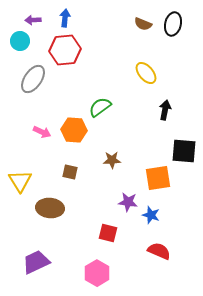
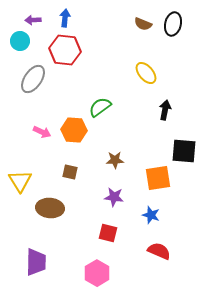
red hexagon: rotated 12 degrees clockwise
brown star: moved 3 px right
purple star: moved 14 px left, 5 px up
purple trapezoid: rotated 116 degrees clockwise
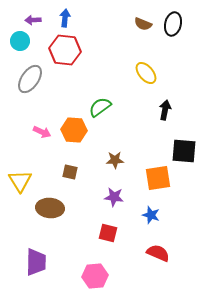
gray ellipse: moved 3 px left
red semicircle: moved 1 px left, 2 px down
pink hexagon: moved 2 px left, 3 px down; rotated 25 degrees clockwise
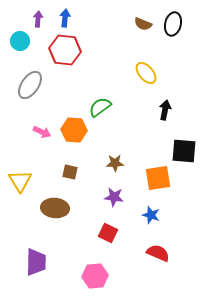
purple arrow: moved 5 px right, 1 px up; rotated 98 degrees clockwise
gray ellipse: moved 6 px down
brown star: moved 3 px down
brown ellipse: moved 5 px right
red square: rotated 12 degrees clockwise
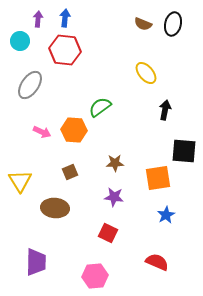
brown square: rotated 35 degrees counterclockwise
blue star: moved 15 px right; rotated 24 degrees clockwise
red semicircle: moved 1 px left, 9 px down
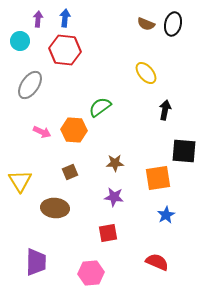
brown semicircle: moved 3 px right
red square: rotated 36 degrees counterclockwise
pink hexagon: moved 4 px left, 3 px up
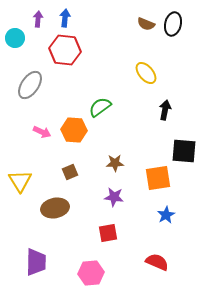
cyan circle: moved 5 px left, 3 px up
brown ellipse: rotated 16 degrees counterclockwise
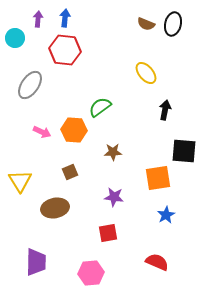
brown star: moved 2 px left, 11 px up
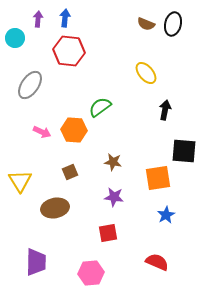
red hexagon: moved 4 px right, 1 px down
brown star: moved 10 px down; rotated 12 degrees clockwise
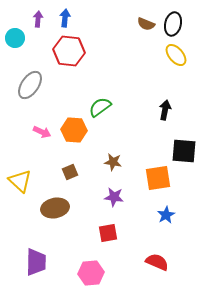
yellow ellipse: moved 30 px right, 18 px up
yellow triangle: rotated 15 degrees counterclockwise
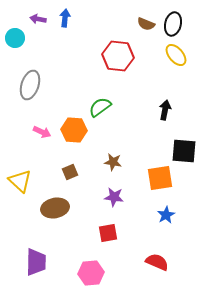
purple arrow: rotated 84 degrees counterclockwise
red hexagon: moved 49 px right, 5 px down
gray ellipse: rotated 16 degrees counterclockwise
orange square: moved 2 px right
